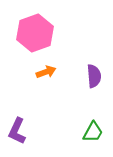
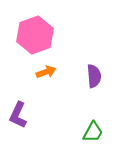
pink hexagon: moved 2 px down
purple L-shape: moved 1 px right, 16 px up
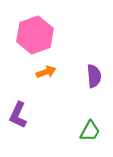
green trapezoid: moved 3 px left, 1 px up
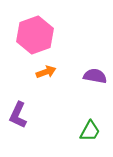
purple semicircle: moved 1 px right; rotated 75 degrees counterclockwise
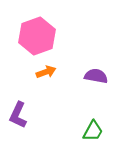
pink hexagon: moved 2 px right, 1 px down
purple semicircle: moved 1 px right
green trapezoid: moved 3 px right
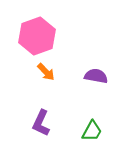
orange arrow: rotated 66 degrees clockwise
purple L-shape: moved 23 px right, 8 px down
green trapezoid: moved 1 px left
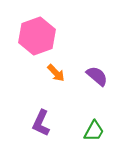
orange arrow: moved 10 px right, 1 px down
purple semicircle: moved 1 px right; rotated 30 degrees clockwise
green trapezoid: moved 2 px right
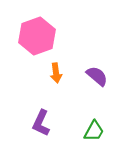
orange arrow: rotated 36 degrees clockwise
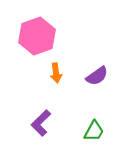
purple semicircle: rotated 105 degrees clockwise
purple L-shape: rotated 20 degrees clockwise
